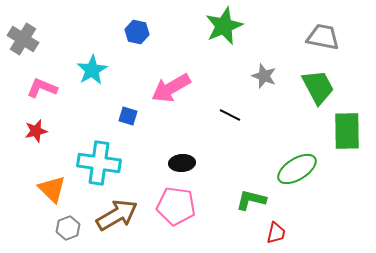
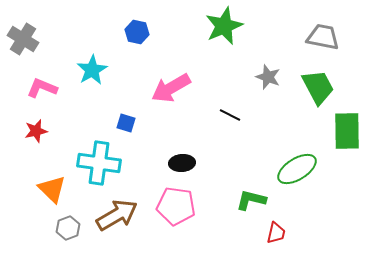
gray star: moved 4 px right, 1 px down
blue square: moved 2 px left, 7 px down
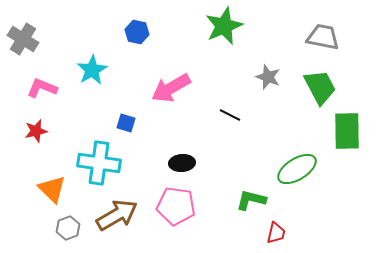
green trapezoid: moved 2 px right
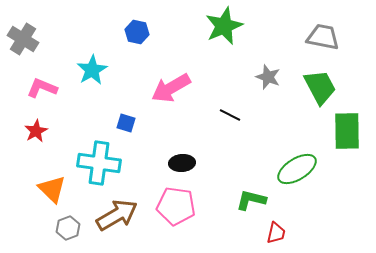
red star: rotated 15 degrees counterclockwise
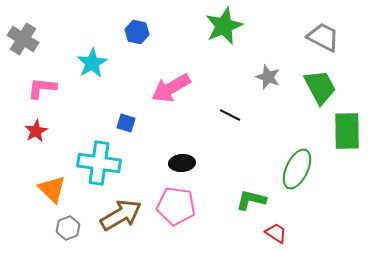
gray trapezoid: rotated 16 degrees clockwise
cyan star: moved 7 px up
pink L-shape: rotated 16 degrees counterclockwise
green ellipse: rotated 33 degrees counterclockwise
brown arrow: moved 4 px right
red trapezoid: rotated 70 degrees counterclockwise
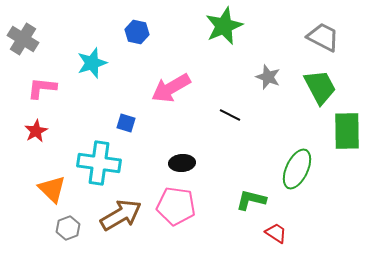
cyan star: rotated 12 degrees clockwise
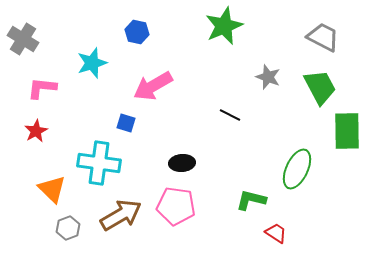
pink arrow: moved 18 px left, 2 px up
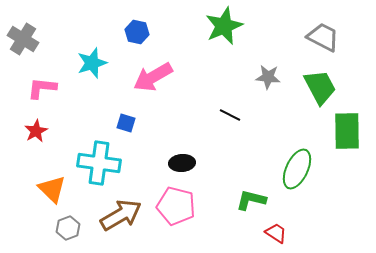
gray star: rotated 15 degrees counterclockwise
pink arrow: moved 9 px up
pink pentagon: rotated 6 degrees clockwise
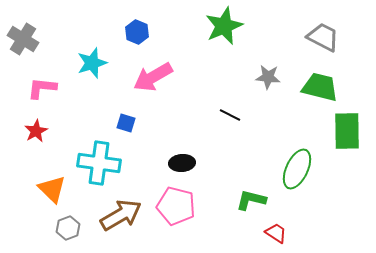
blue hexagon: rotated 10 degrees clockwise
green trapezoid: rotated 48 degrees counterclockwise
